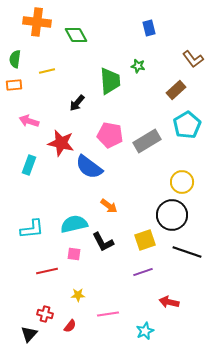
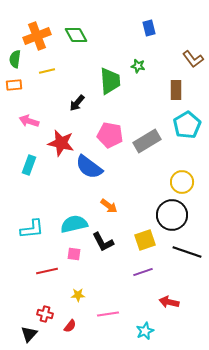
orange cross: moved 14 px down; rotated 28 degrees counterclockwise
brown rectangle: rotated 48 degrees counterclockwise
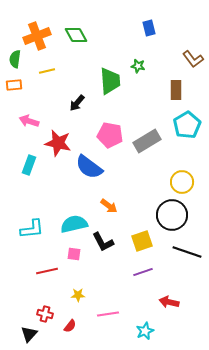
red star: moved 3 px left
yellow square: moved 3 px left, 1 px down
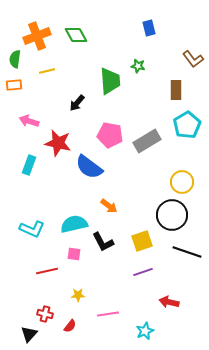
cyan L-shape: rotated 30 degrees clockwise
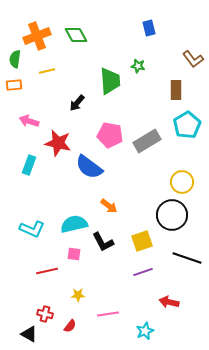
black line: moved 6 px down
black triangle: rotated 42 degrees counterclockwise
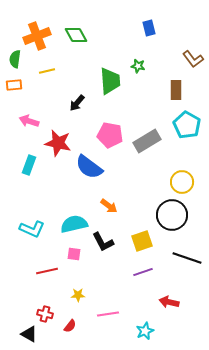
cyan pentagon: rotated 12 degrees counterclockwise
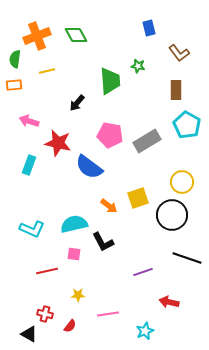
brown L-shape: moved 14 px left, 6 px up
yellow square: moved 4 px left, 43 px up
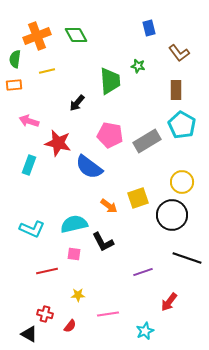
cyan pentagon: moved 5 px left
red arrow: rotated 66 degrees counterclockwise
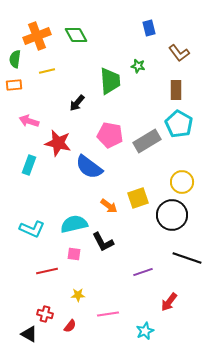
cyan pentagon: moved 3 px left, 1 px up
